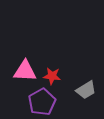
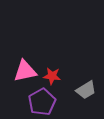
pink triangle: rotated 15 degrees counterclockwise
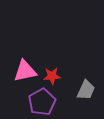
red star: rotated 12 degrees counterclockwise
gray trapezoid: rotated 35 degrees counterclockwise
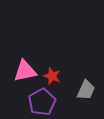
red star: rotated 24 degrees clockwise
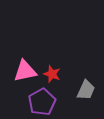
red star: moved 2 px up
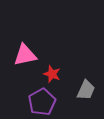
pink triangle: moved 16 px up
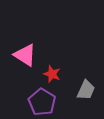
pink triangle: rotated 45 degrees clockwise
purple pentagon: rotated 12 degrees counterclockwise
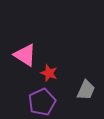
red star: moved 3 px left, 1 px up
purple pentagon: rotated 16 degrees clockwise
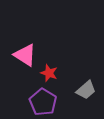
gray trapezoid: rotated 25 degrees clockwise
purple pentagon: moved 1 px right; rotated 16 degrees counterclockwise
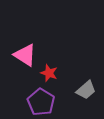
purple pentagon: moved 2 px left
